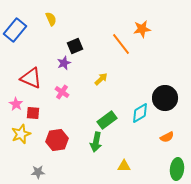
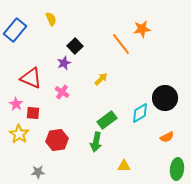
black square: rotated 21 degrees counterclockwise
yellow star: moved 2 px left; rotated 18 degrees counterclockwise
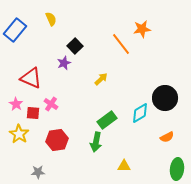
pink cross: moved 11 px left, 12 px down
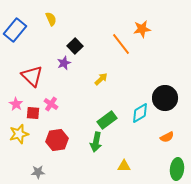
red triangle: moved 1 px right, 2 px up; rotated 20 degrees clockwise
yellow star: rotated 24 degrees clockwise
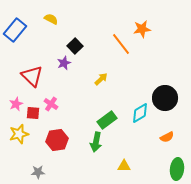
yellow semicircle: rotated 40 degrees counterclockwise
pink star: rotated 16 degrees clockwise
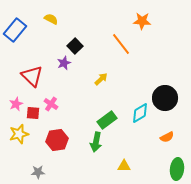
orange star: moved 8 px up; rotated 12 degrees clockwise
